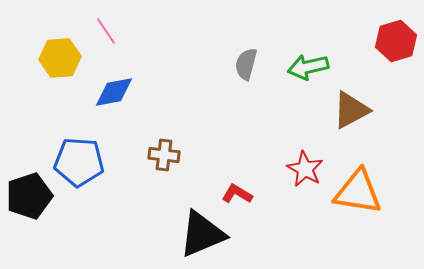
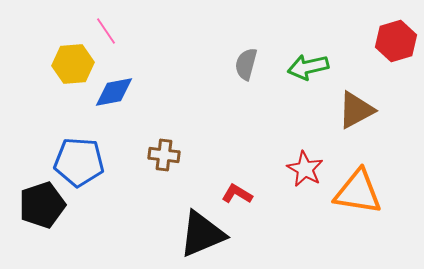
yellow hexagon: moved 13 px right, 6 px down
brown triangle: moved 5 px right
black pentagon: moved 13 px right, 9 px down
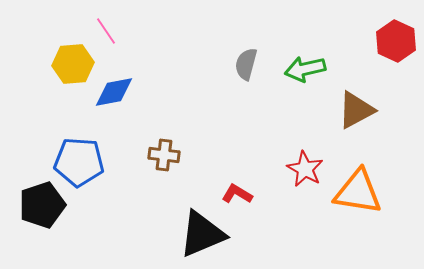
red hexagon: rotated 18 degrees counterclockwise
green arrow: moved 3 px left, 2 px down
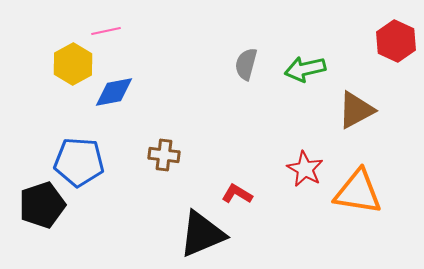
pink line: rotated 68 degrees counterclockwise
yellow hexagon: rotated 24 degrees counterclockwise
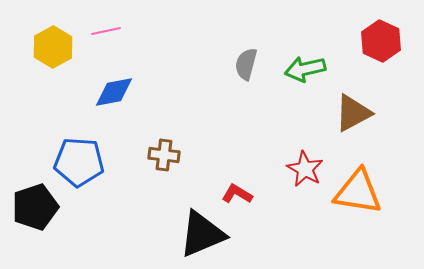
red hexagon: moved 15 px left
yellow hexagon: moved 20 px left, 17 px up
brown triangle: moved 3 px left, 3 px down
black pentagon: moved 7 px left, 2 px down
